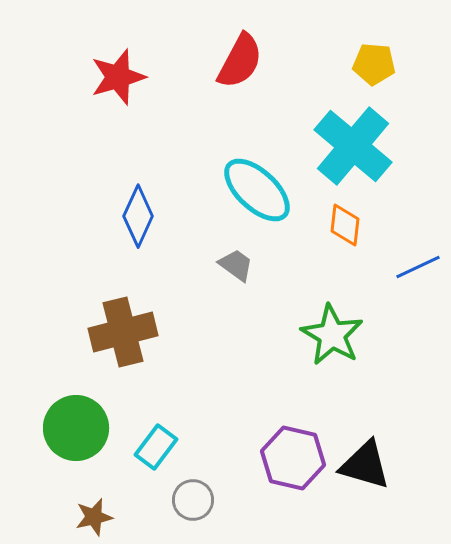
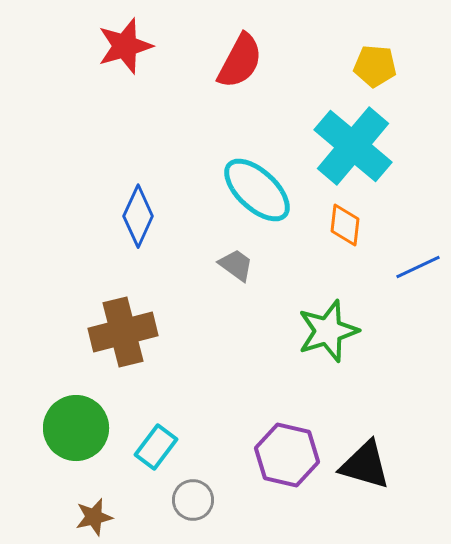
yellow pentagon: moved 1 px right, 2 px down
red star: moved 7 px right, 31 px up
green star: moved 4 px left, 4 px up; rotated 24 degrees clockwise
purple hexagon: moved 6 px left, 3 px up
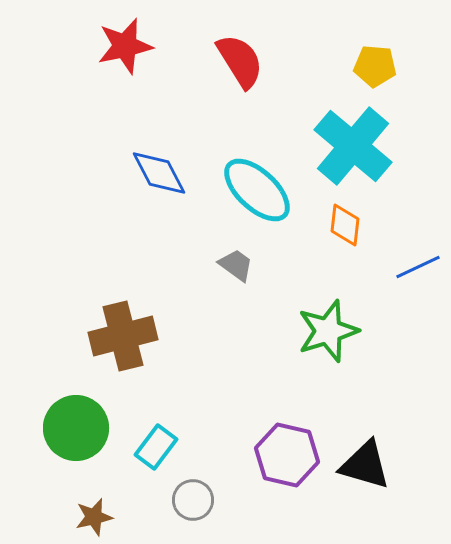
red star: rotated 4 degrees clockwise
red semicircle: rotated 60 degrees counterclockwise
blue diamond: moved 21 px right, 43 px up; rotated 52 degrees counterclockwise
brown cross: moved 4 px down
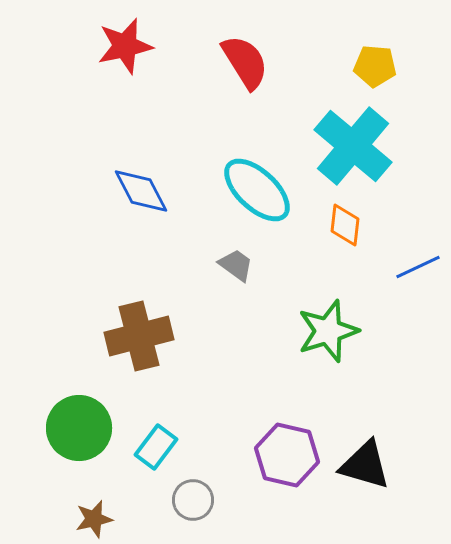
red semicircle: moved 5 px right, 1 px down
blue diamond: moved 18 px left, 18 px down
brown cross: moved 16 px right
green circle: moved 3 px right
brown star: moved 2 px down
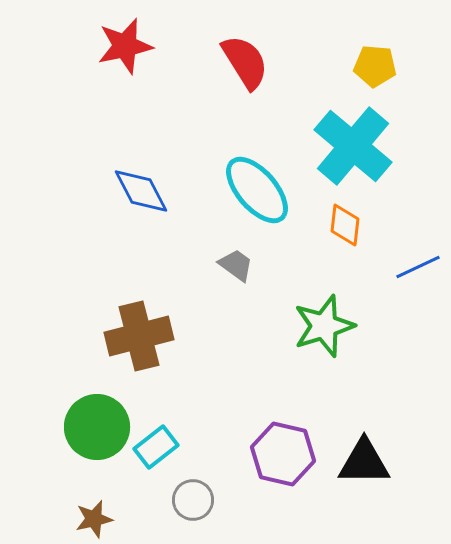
cyan ellipse: rotated 6 degrees clockwise
green star: moved 4 px left, 5 px up
green circle: moved 18 px right, 1 px up
cyan rectangle: rotated 15 degrees clockwise
purple hexagon: moved 4 px left, 1 px up
black triangle: moved 1 px left, 3 px up; rotated 16 degrees counterclockwise
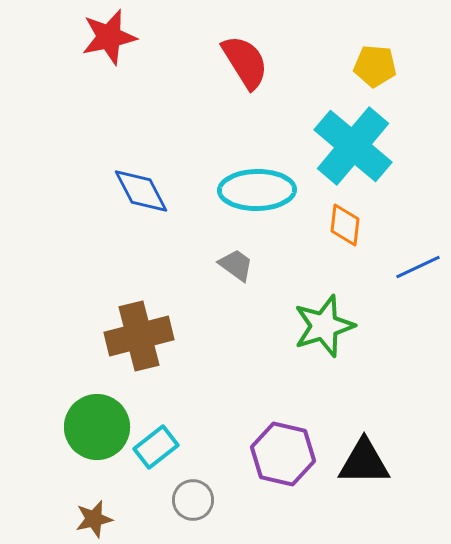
red star: moved 16 px left, 9 px up
cyan ellipse: rotated 50 degrees counterclockwise
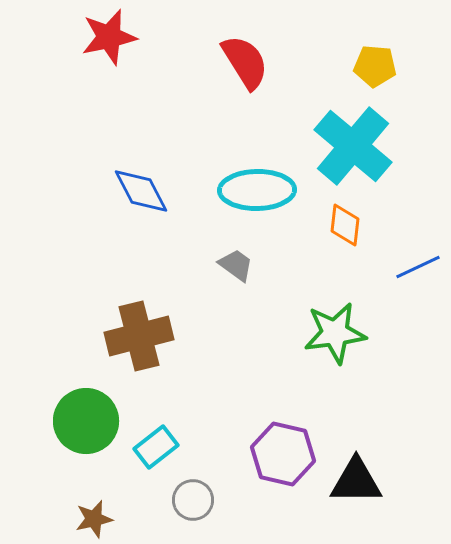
green star: moved 11 px right, 7 px down; rotated 10 degrees clockwise
green circle: moved 11 px left, 6 px up
black triangle: moved 8 px left, 19 px down
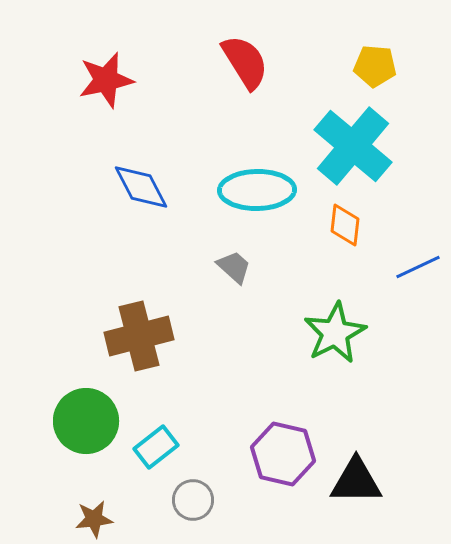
red star: moved 3 px left, 43 px down
blue diamond: moved 4 px up
gray trapezoid: moved 2 px left, 2 px down; rotated 6 degrees clockwise
green star: rotated 20 degrees counterclockwise
brown star: rotated 6 degrees clockwise
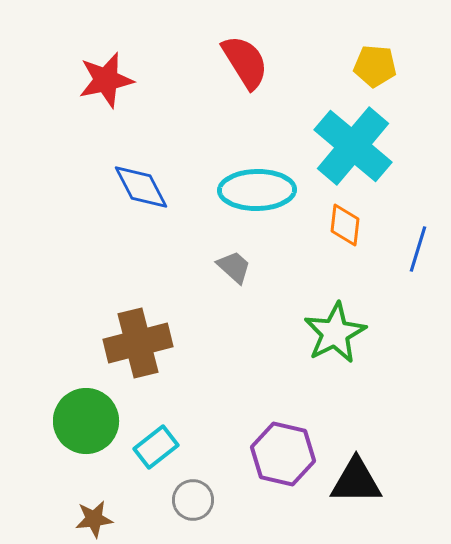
blue line: moved 18 px up; rotated 48 degrees counterclockwise
brown cross: moved 1 px left, 7 px down
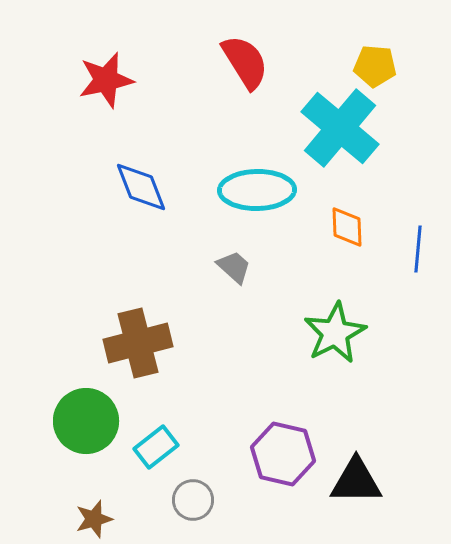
cyan cross: moved 13 px left, 18 px up
blue diamond: rotated 6 degrees clockwise
orange diamond: moved 2 px right, 2 px down; rotated 9 degrees counterclockwise
blue line: rotated 12 degrees counterclockwise
brown star: rotated 9 degrees counterclockwise
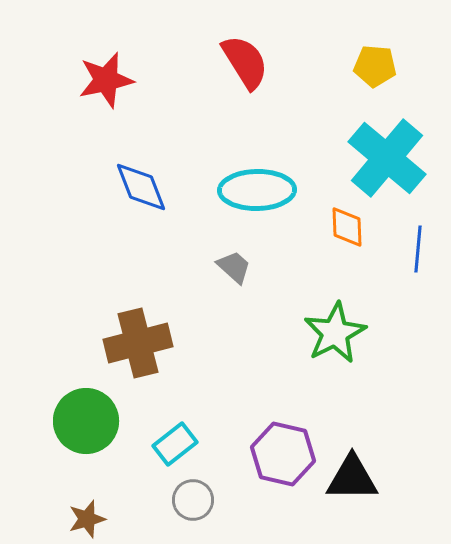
cyan cross: moved 47 px right, 30 px down
cyan rectangle: moved 19 px right, 3 px up
black triangle: moved 4 px left, 3 px up
brown star: moved 7 px left
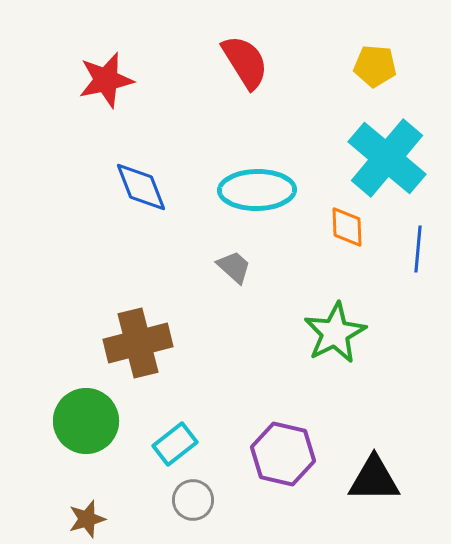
black triangle: moved 22 px right, 1 px down
